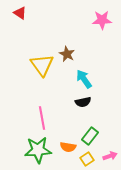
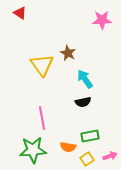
brown star: moved 1 px right, 1 px up
cyan arrow: moved 1 px right
green rectangle: rotated 42 degrees clockwise
green star: moved 5 px left
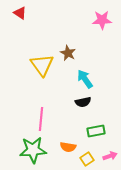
pink line: moved 1 px left, 1 px down; rotated 15 degrees clockwise
green rectangle: moved 6 px right, 5 px up
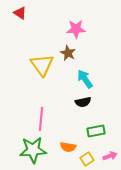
pink star: moved 26 px left, 9 px down
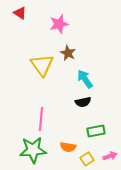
pink star: moved 17 px left, 5 px up; rotated 12 degrees counterclockwise
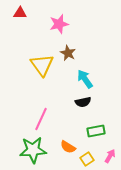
red triangle: rotated 32 degrees counterclockwise
pink line: rotated 20 degrees clockwise
orange semicircle: rotated 21 degrees clockwise
pink arrow: rotated 40 degrees counterclockwise
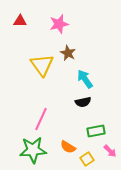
red triangle: moved 8 px down
pink arrow: moved 5 px up; rotated 104 degrees clockwise
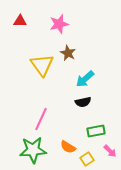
cyan arrow: rotated 96 degrees counterclockwise
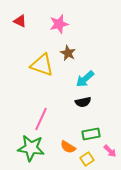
red triangle: rotated 24 degrees clockwise
yellow triangle: rotated 35 degrees counterclockwise
green rectangle: moved 5 px left, 3 px down
green star: moved 2 px left, 2 px up; rotated 12 degrees clockwise
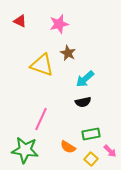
green star: moved 6 px left, 2 px down
yellow square: moved 4 px right; rotated 16 degrees counterclockwise
